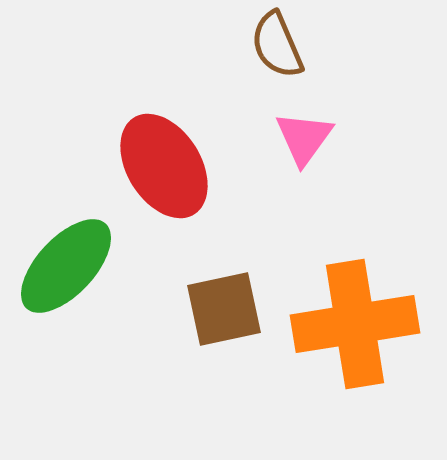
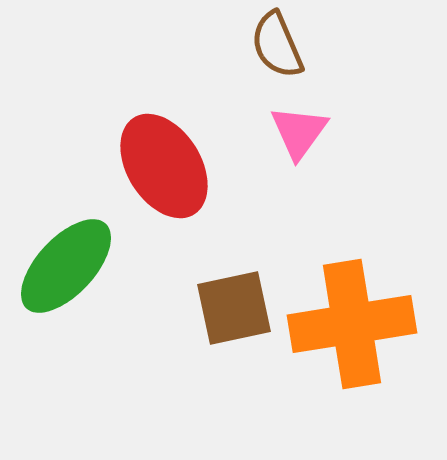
pink triangle: moved 5 px left, 6 px up
brown square: moved 10 px right, 1 px up
orange cross: moved 3 px left
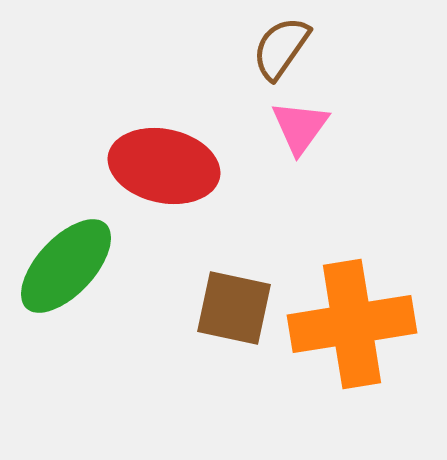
brown semicircle: moved 4 px right, 3 px down; rotated 58 degrees clockwise
pink triangle: moved 1 px right, 5 px up
red ellipse: rotated 46 degrees counterclockwise
brown square: rotated 24 degrees clockwise
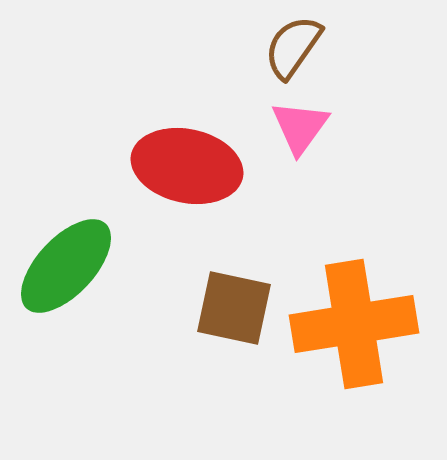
brown semicircle: moved 12 px right, 1 px up
red ellipse: moved 23 px right
orange cross: moved 2 px right
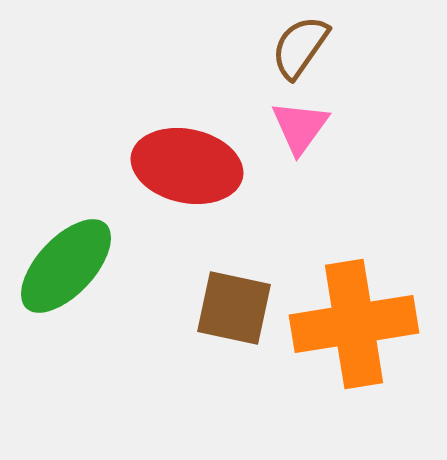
brown semicircle: moved 7 px right
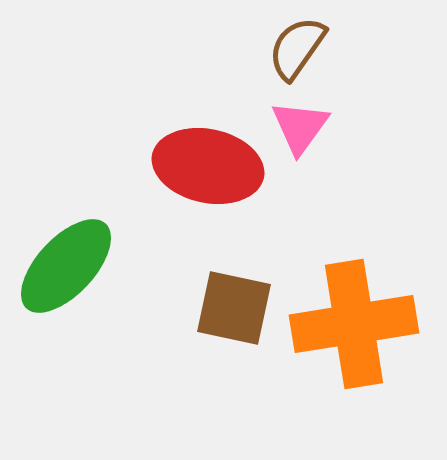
brown semicircle: moved 3 px left, 1 px down
red ellipse: moved 21 px right
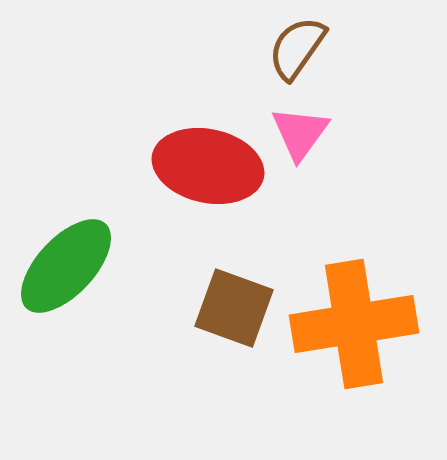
pink triangle: moved 6 px down
brown square: rotated 8 degrees clockwise
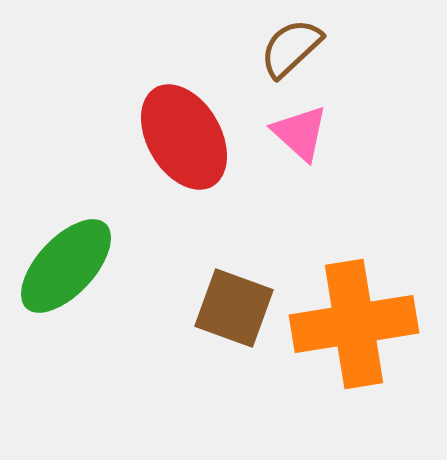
brown semicircle: moved 6 px left; rotated 12 degrees clockwise
pink triangle: rotated 24 degrees counterclockwise
red ellipse: moved 24 px left, 29 px up; rotated 48 degrees clockwise
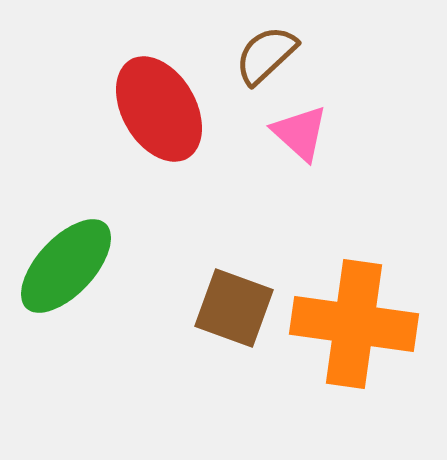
brown semicircle: moved 25 px left, 7 px down
red ellipse: moved 25 px left, 28 px up
orange cross: rotated 17 degrees clockwise
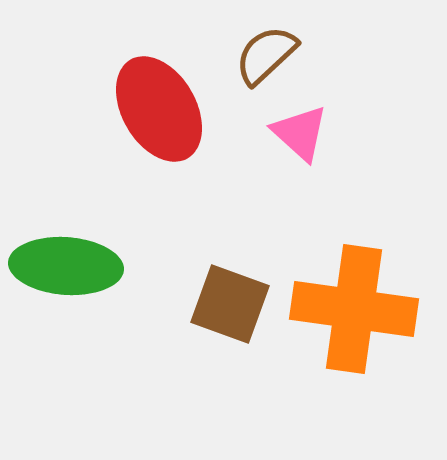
green ellipse: rotated 51 degrees clockwise
brown square: moved 4 px left, 4 px up
orange cross: moved 15 px up
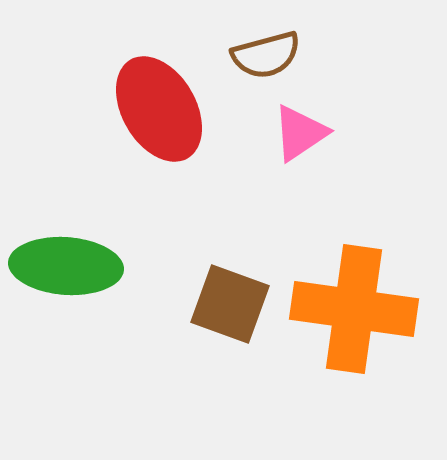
brown semicircle: rotated 152 degrees counterclockwise
pink triangle: rotated 44 degrees clockwise
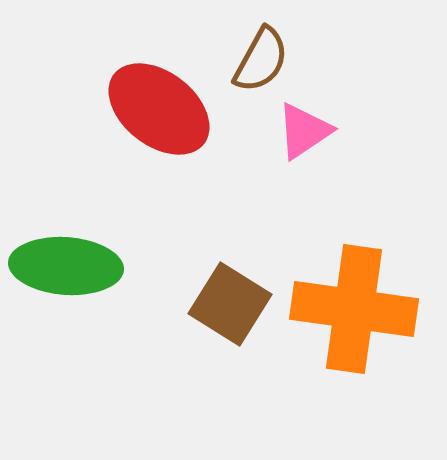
brown semicircle: moved 5 px left, 5 px down; rotated 46 degrees counterclockwise
red ellipse: rotated 22 degrees counterclockwise
pink triangle: moved 4 px right, 2 px up
brown square: rotated 12 degrees clockwise
